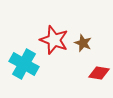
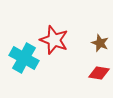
brown star: moved 17 px right
cyan cross: moved 6 px up
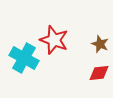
brown star: moved 1 px down
red diamond: rotated 15 degrees counterclockwise
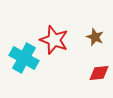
brown star: moved 5 px left, 7 px up
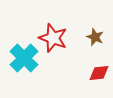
red star: moved 1 px left, 2 px up
cyan cross: rotated 16 degrees clockwise
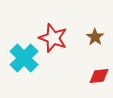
brown star: rotated 12 degrees clockwise
red diamond: moved 3 px down
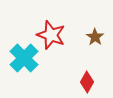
red star: moved 2 px left, 3 px up
red diamond: moved 12 px left, 6 px down; rotated 55 degrees counterclockwise
